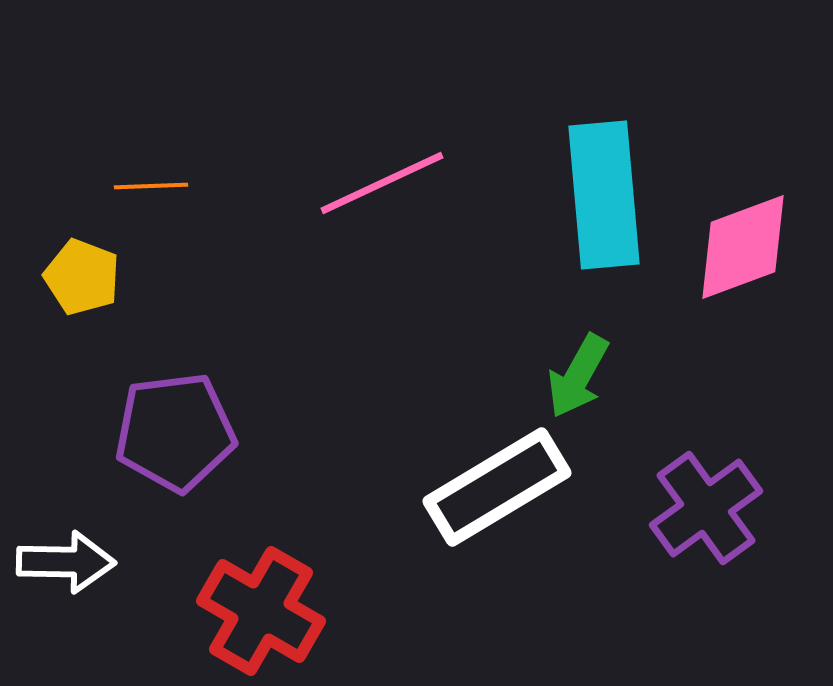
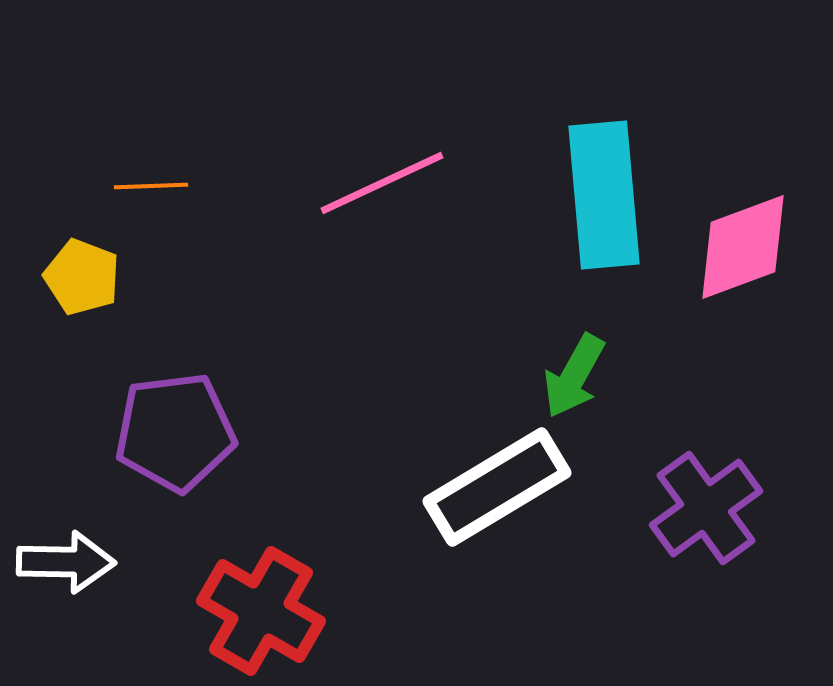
green arrow: moved 4 px left
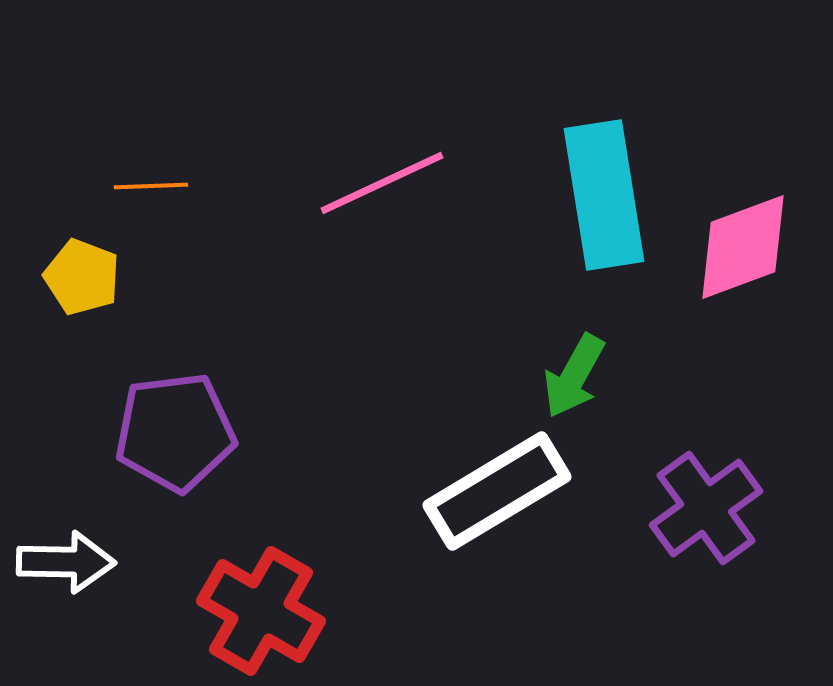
cyan rectangle: rotated 4 degrees counterclockwise
white rectangle: moved 4 px down
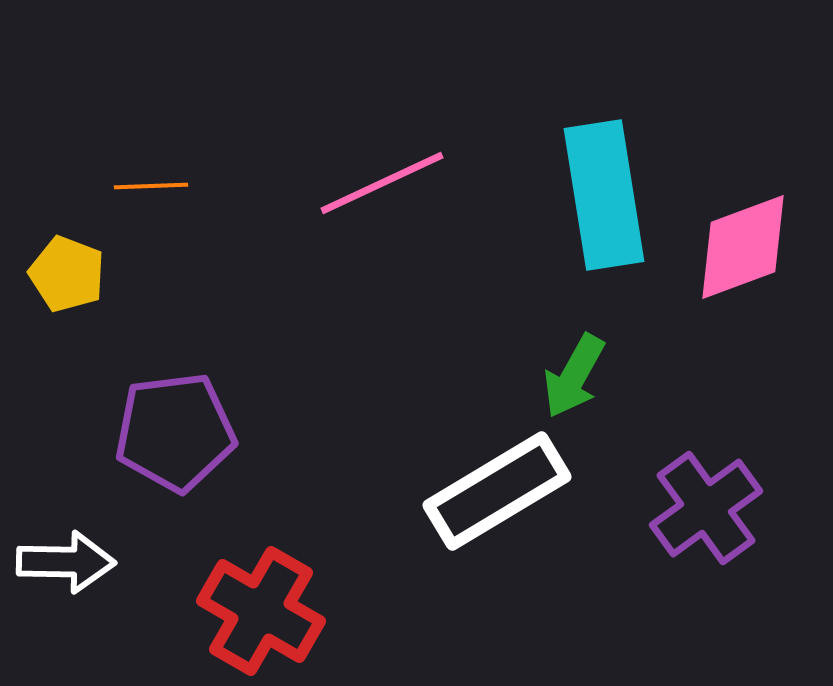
yellow pentagon: moved 15 px left, 3 px up
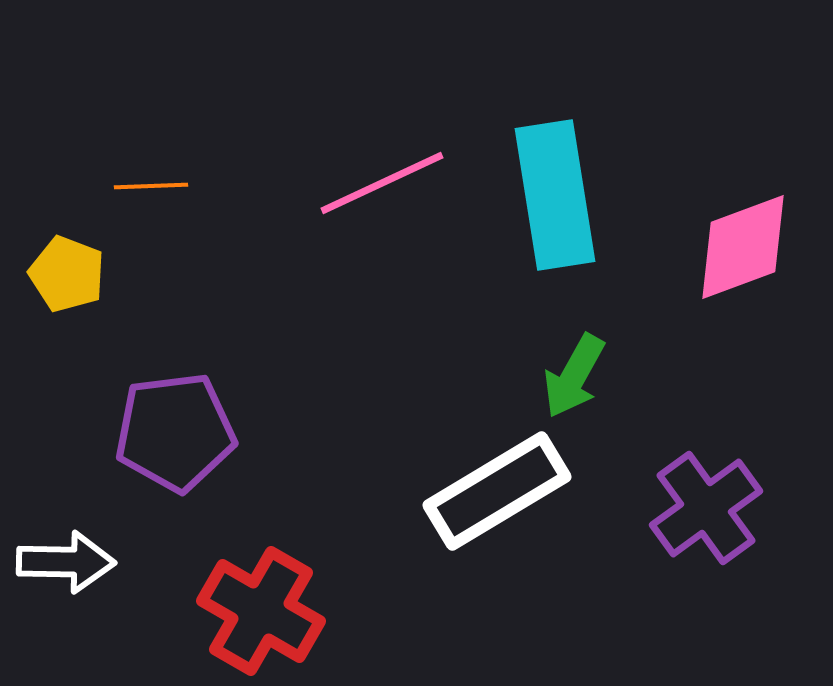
cyan rectangle: moved 49 px left
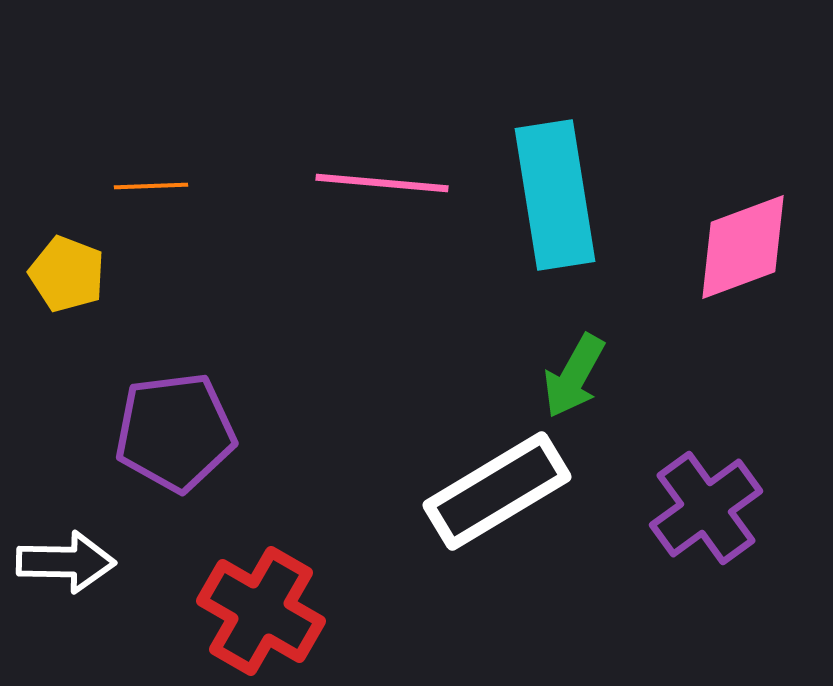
pink line: rotated 30 degrees clockwise
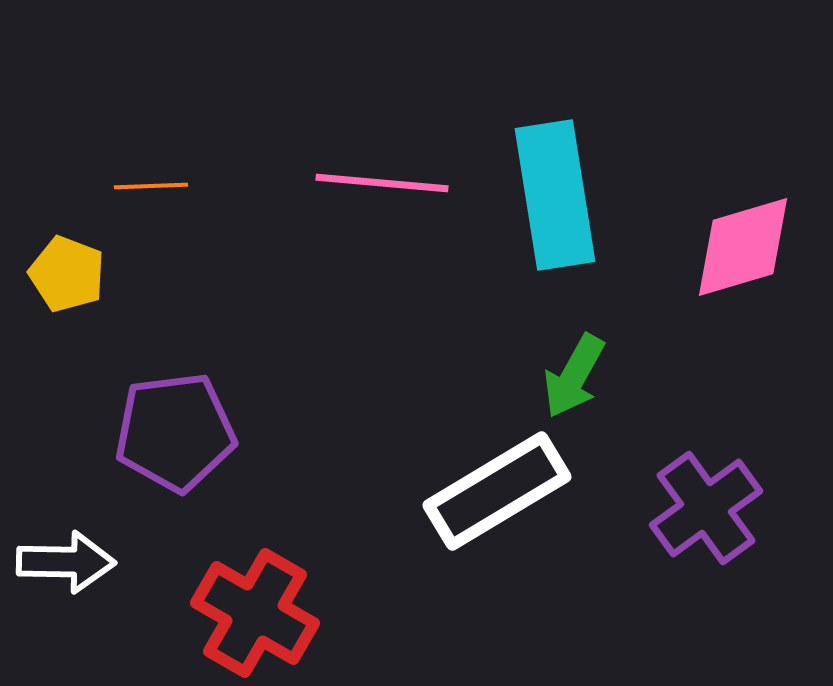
pink diamond: rotated 4 degrees clockwise
red cross: moved 6 px left, 2 px down
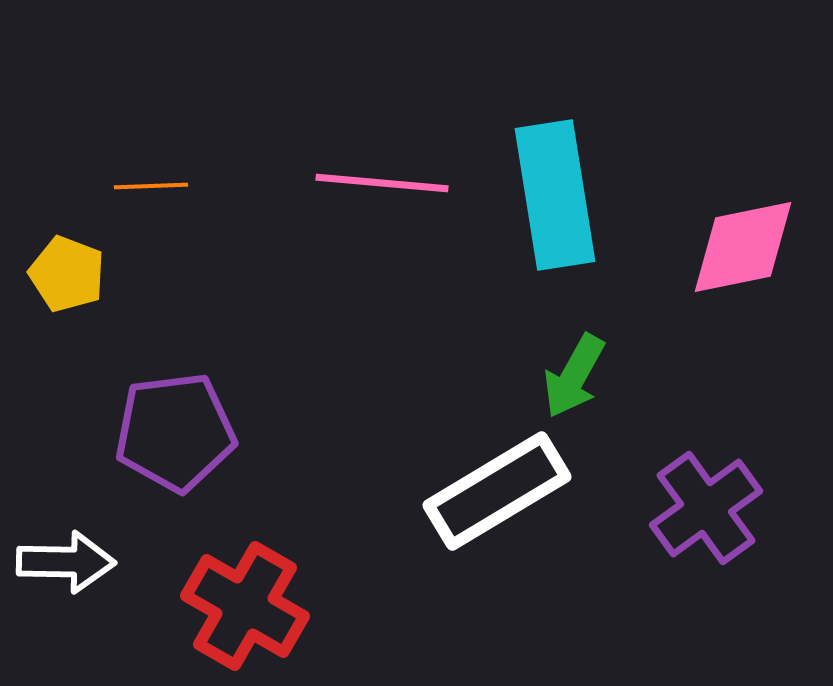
pink diamond: rotated 5 degrees clockwise
red cross: moved 10 px left, 7 px up
